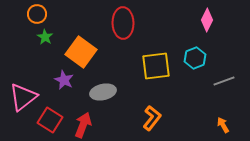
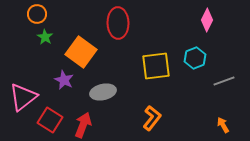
red ellipse: moved 5 px left
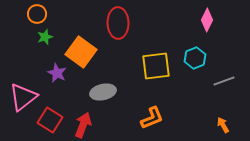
green star: rotated 21 degrees clockwise
purple star: moved 7 px left, 7 px up
orange L-shape: rotated 30 degrees clockwise
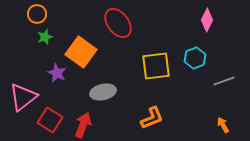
red ellipse: rotated 36 degrees counterclockwise
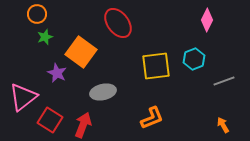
cyan hexagon: moved 1 px left, 1 px down
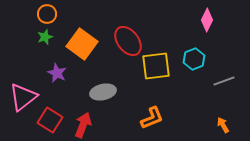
orange circle: moved 10 px right
red ellipse: moved 10 px right, 18 px down
orange square: moved 1 px right, 8 px up
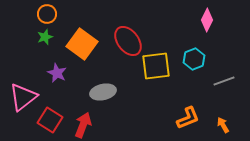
orange L-shape: moved 36 px right
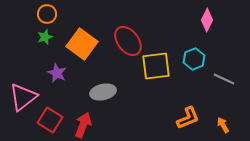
gray line: moved 2 px up; rotated 45 degrees clockwise
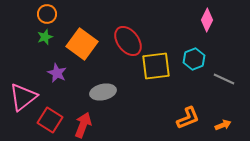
orange arrow: rotated 98 degrees clockwise
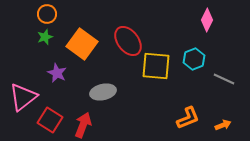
yellow square: rotated 12 degrees clockwise
